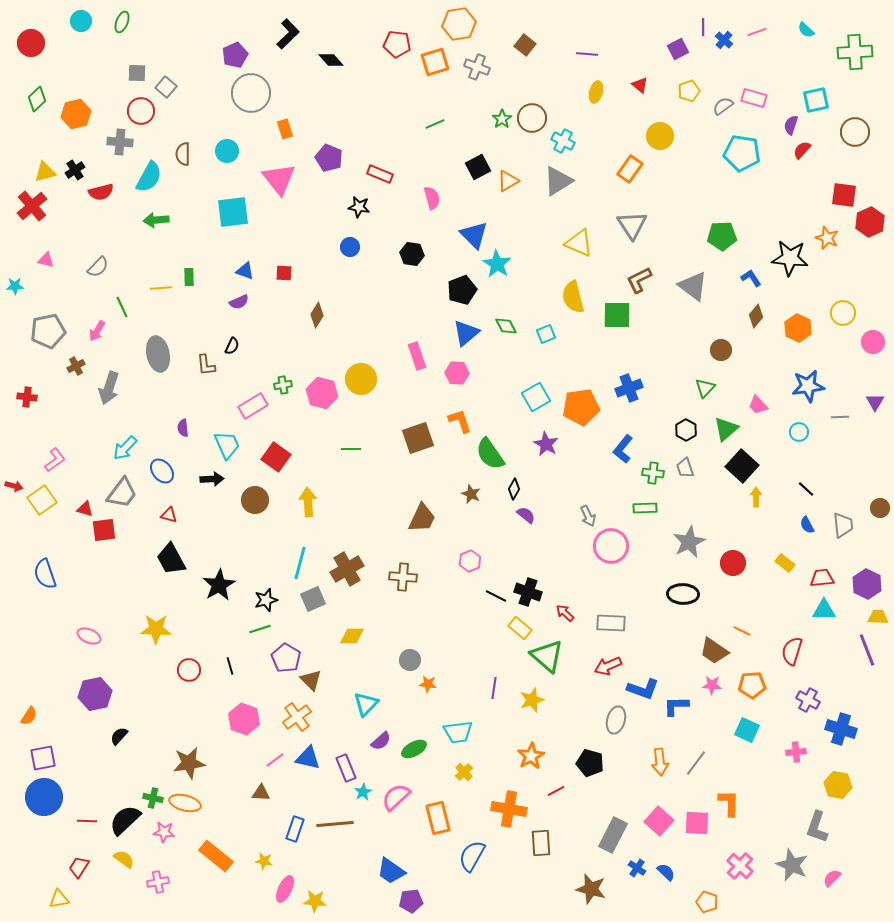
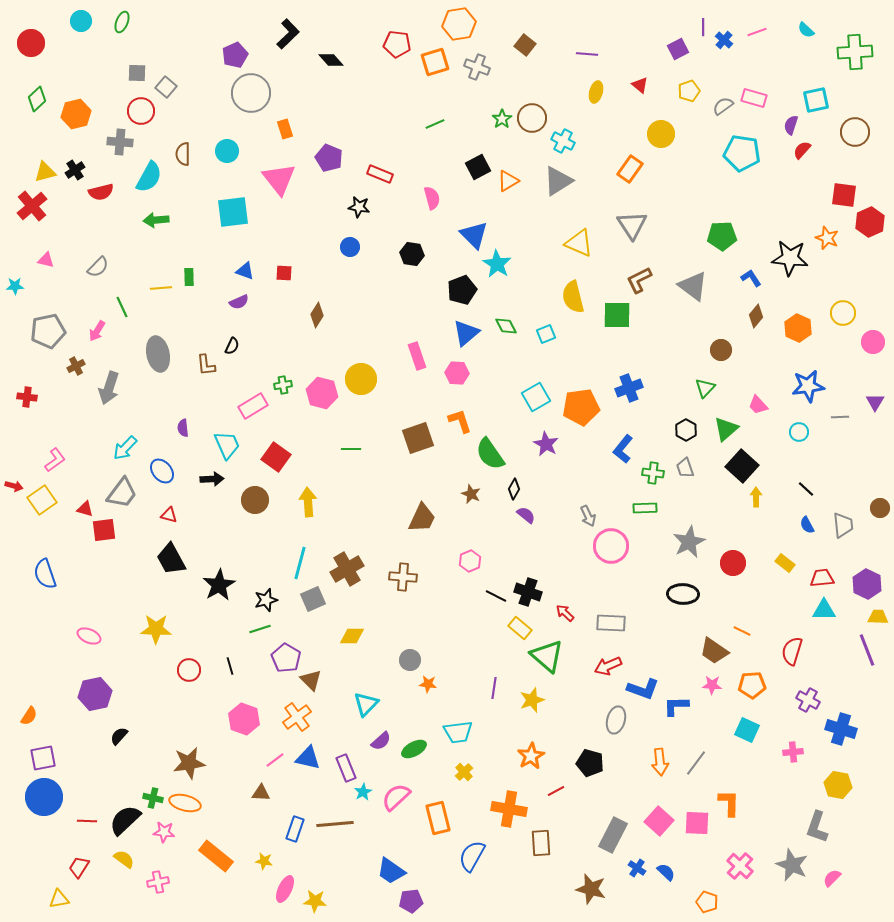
yellow circle at (660, 136): moved 1 px right, 2 px up
pink cross at (796, 752): moved 3 px left
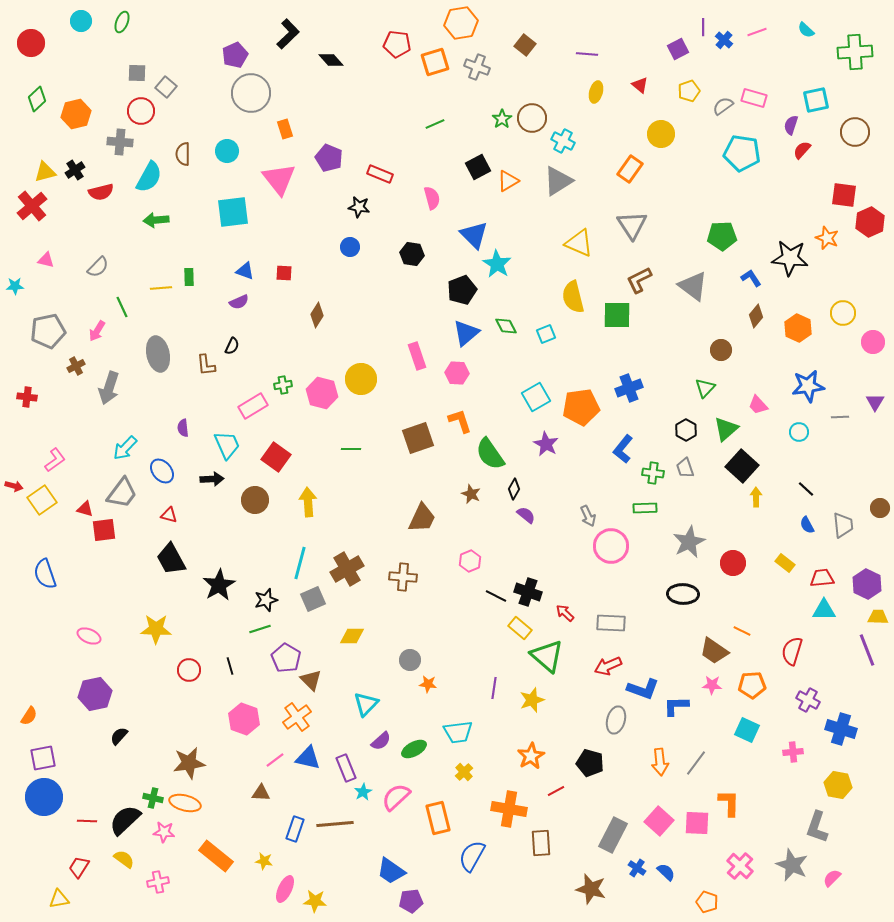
orange hexagon at (459, 24): moved 2 px right, 1 px up
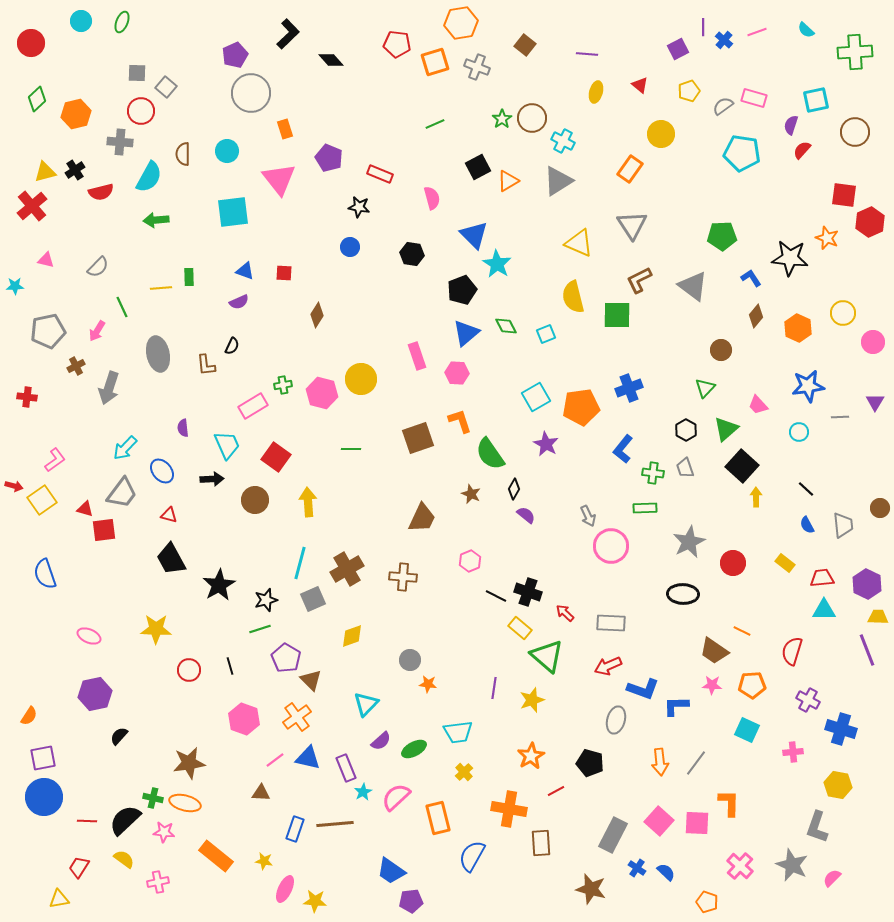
yellow diamond at (352, 636): rotated 20 degrees counterclockwise
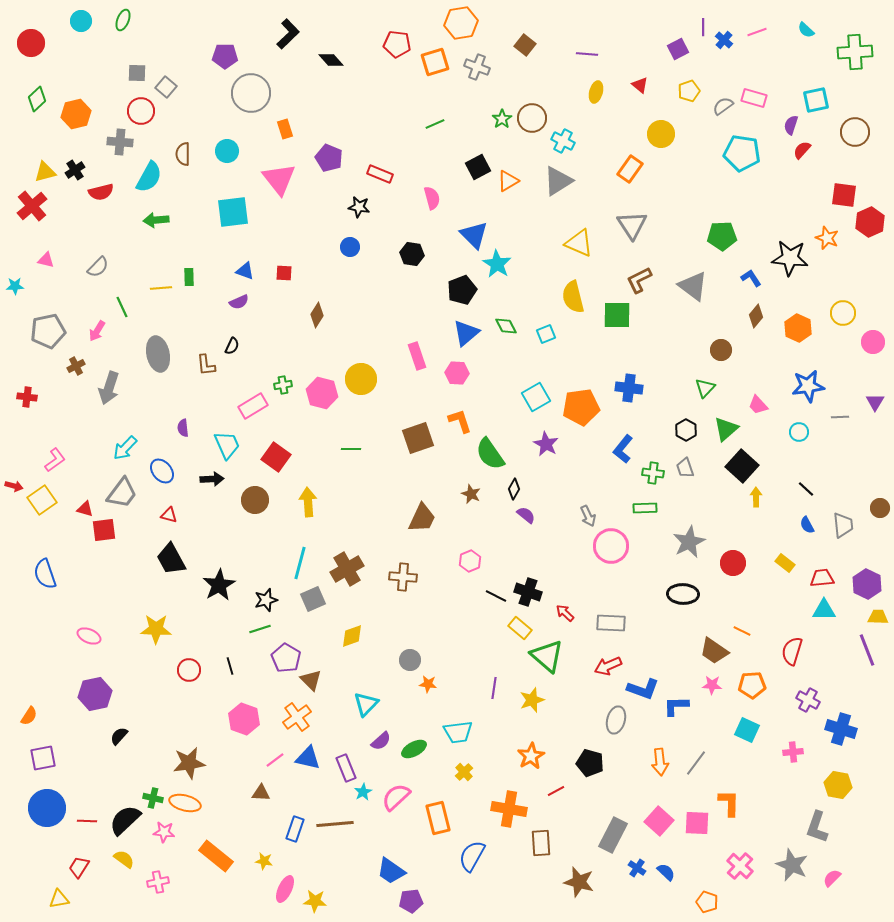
green ellipse at (122, 22): moved 1 px right, 2 px up
purple pentagon at (235, 55): moved 10 px left, 1 px down; rotated 25 degrees clockwise
blue cross at (629, 388): rotated 28 degrees clockwise
blue circle at (44, 797): moved 3 px right, 11 px down
brown star at (591, 889): moved 12 px left, 7 px up
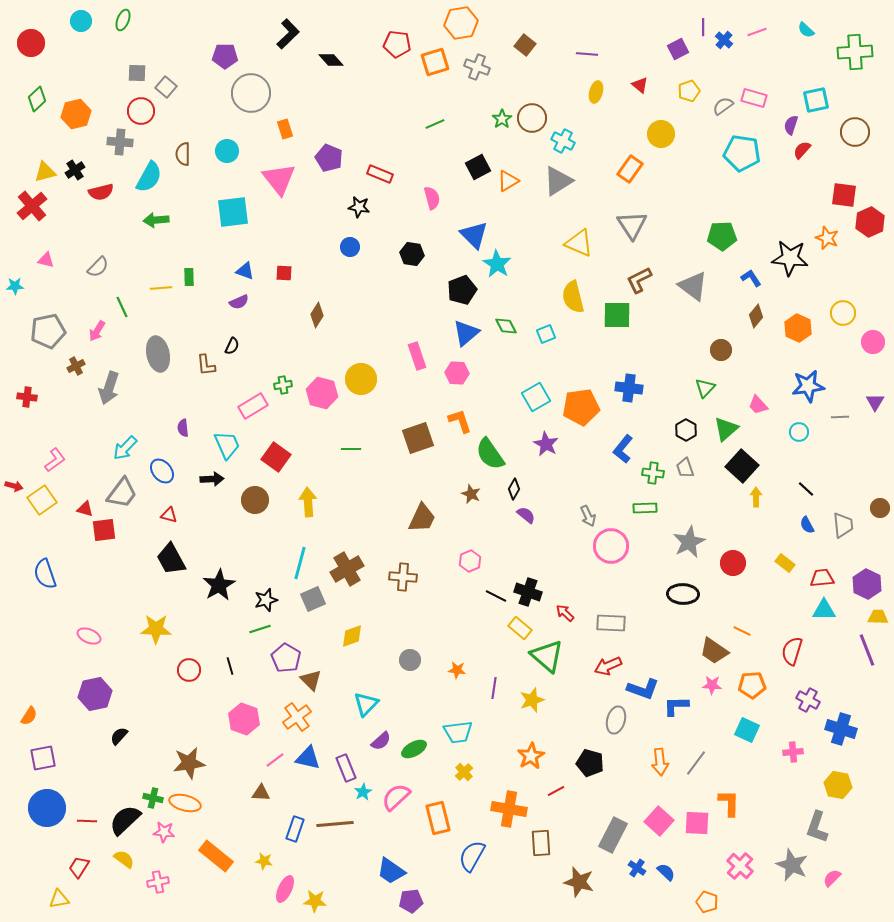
orange star at (428, 684): moved 29 px right, 14 px up
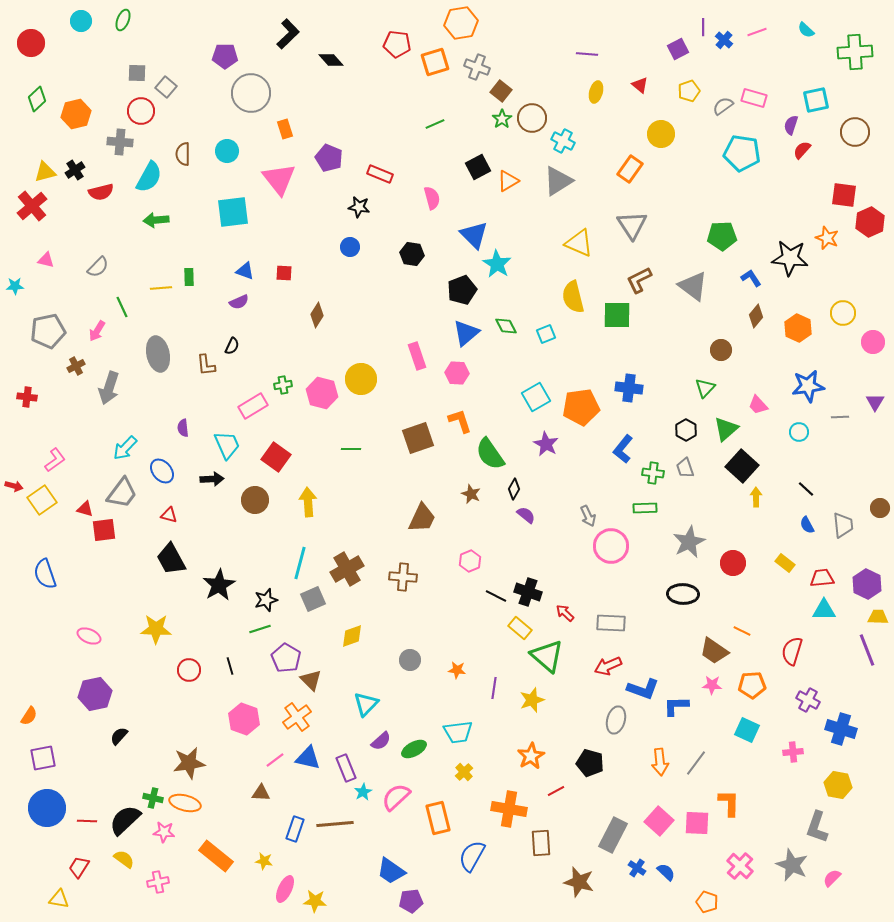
brown square at (525, 45): moved 24 px left, 46 px down
yellow triangle at (59, 899): rotated 20 degrees clockwise
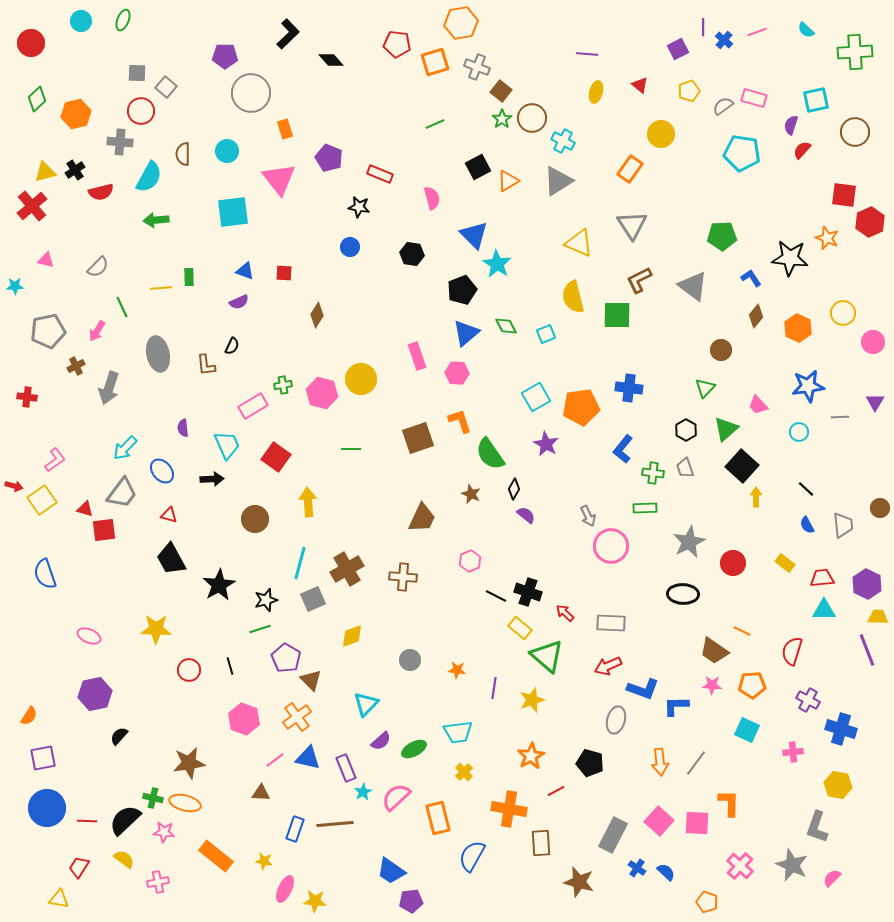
brown circle at (255, 500): moved 19 px down
